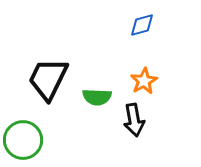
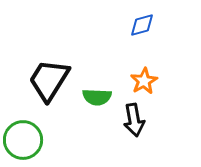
black trapezoid: moved 1 px right, 1 px down; rotated 6 degrees clockwise
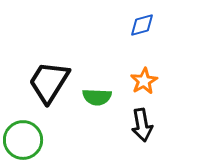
black trapezoid: moved 2 px down
black arrow: moved 8 px right, 5 px down
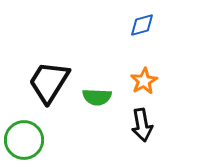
green circle: moved 1 px right
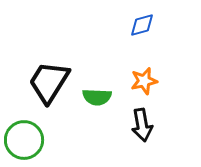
orange star: rotated 16 degrees clockwise
